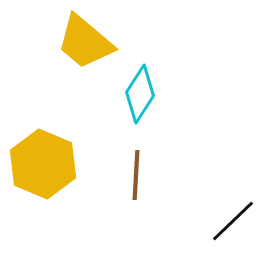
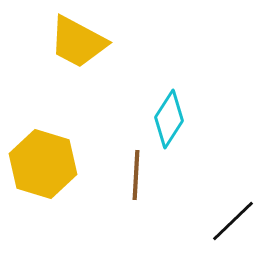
yellow trapezoid: moved 7 px left; rotated 12 degrees counterclockwise
cyan diamond: moved 29 px right, 25 px down
yellow hexagon: rotated 6 degrees counterclockwise
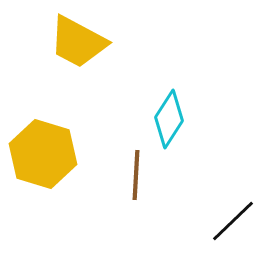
yellow hexagon: moved 10 px up
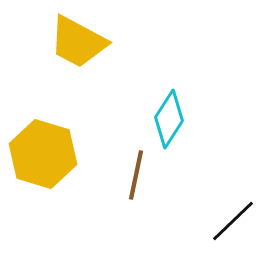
brown line: rotated 9 degrees clockwise
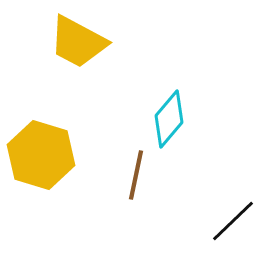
cyan diamond: rotated 8 degrees clockwise
yellow hexagon: moved 2 px left, 1 px down
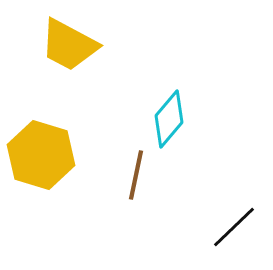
yellow trapezoid: moved 9 px left, 3 px down
black line: moved 1 px right, 6 px down
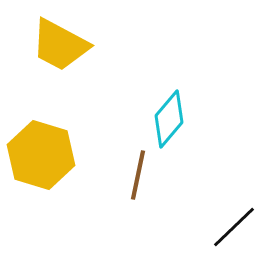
yellow trapezoid: moved 9 px left
brown line: moved 2 px right
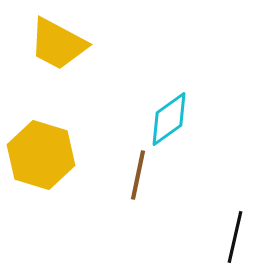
yellow trapezoid: moved 2 px left, 1 px up
cyan diamond: rotated 14 degrees clockwise
black line: moved 1 px right, 10 px down; rotated 33 degrees counterclockwise
